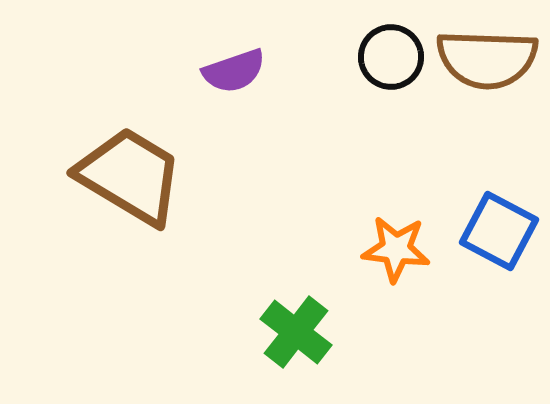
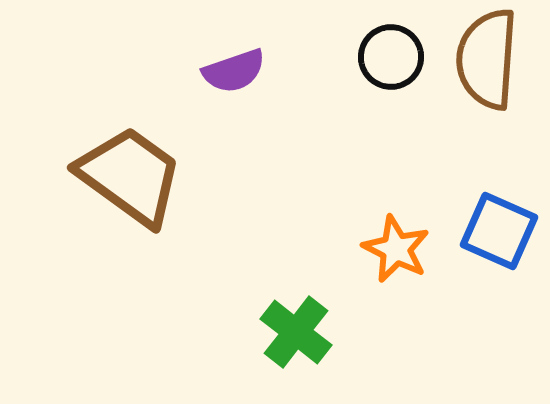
brown semicircle: rotated 92 degrees clockwise
brown trapezoid: rotated 5 degrees clockwise
blue square: rotated 4 degrees counterclockwise
orange star: rotated 20 degrees clockwise
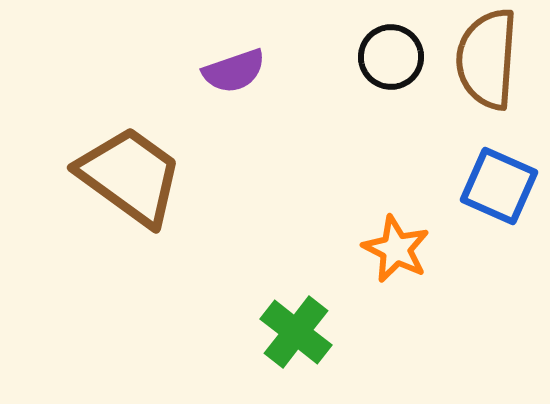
blue square: moved 45 px up
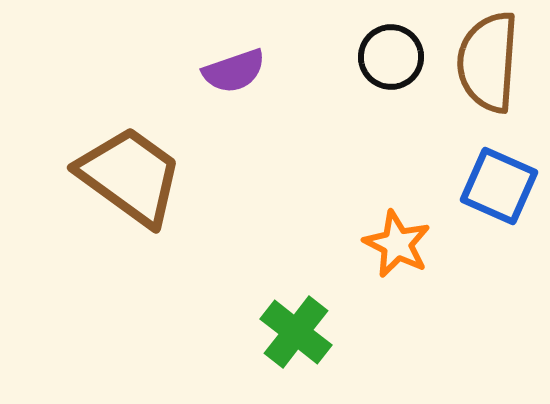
brown semicircle: moved 1 px right, 3 px down
orange star: moved 1 px right, 5 px up
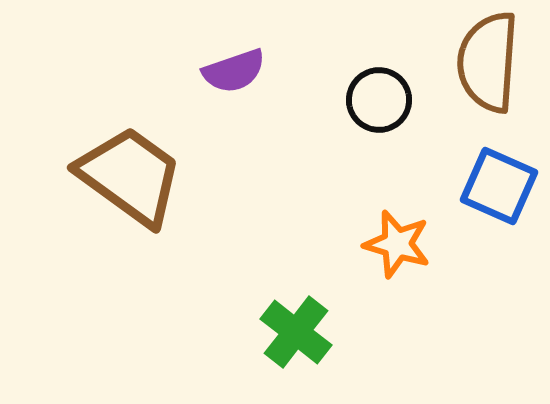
black circle: moved 12 px left, 43 px down
orange star: rotated 10 degrees counterclockwise
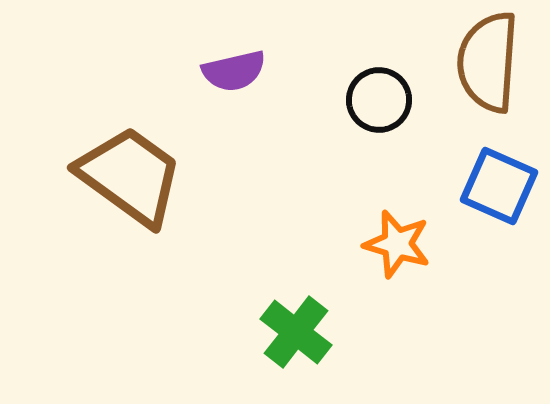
purple semicircle: rotated 6 degrees clockwise
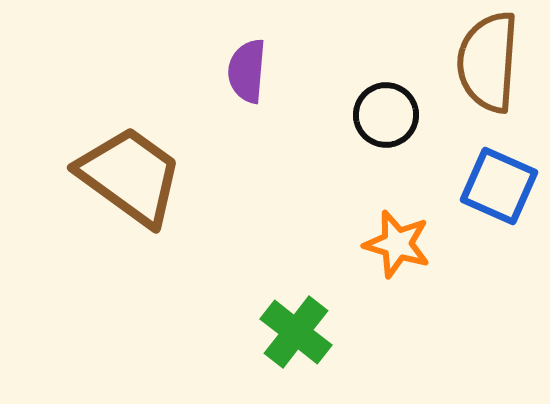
purple semicircle: moved 13 px right; rotated 108 degrees clockwise
black circle: moved 7 px right, 15 px down
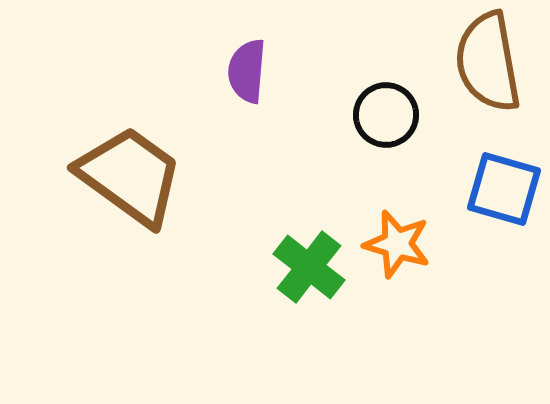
brown semicircle: rotated 14 degrees counterclockwise
blue square: moved 5 px right, 3 px down; rotated 8 degrees counterclockwise
green cross: moved 13 px right, 65 px up
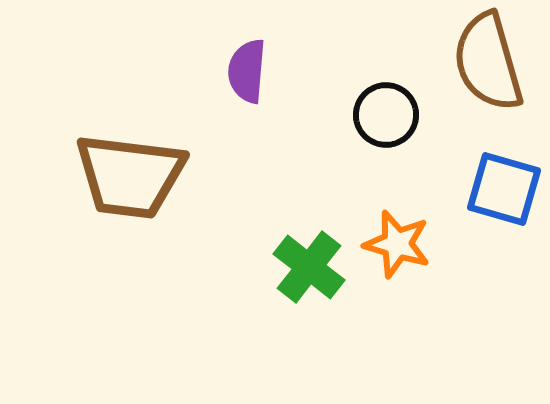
brown semicircle: rotated 6 degrees counterclockwise
brown trapezoid: rotated 151 degrees clockwise
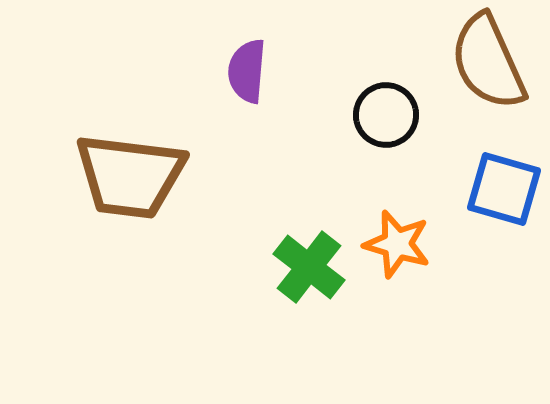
brown semicircle: rotated 8 degrees counterclockwise
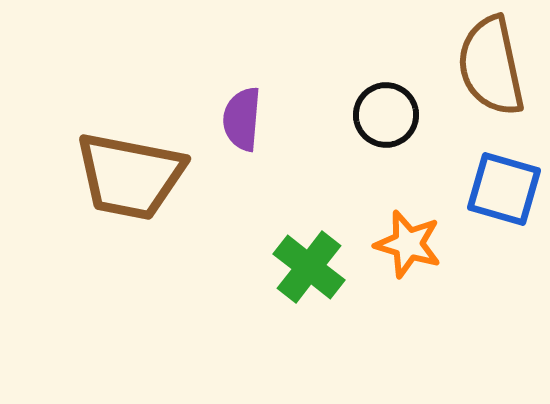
brown semicircle: moved 3 px right, 4 px down; rotated 12 degrees clockwise
purple semicircle: moved 5 px left, 48 px down
brown trapezoid: rotated 4 degrees clockwise
orange star: moved 11 px right
